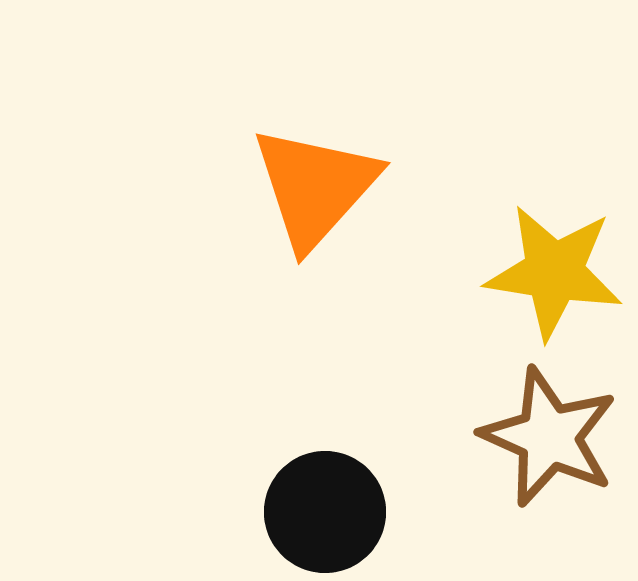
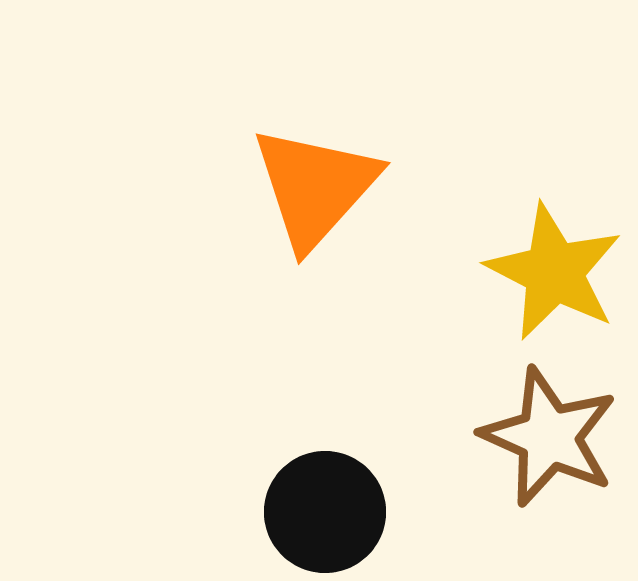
yellow star: rotated 18 degrees clockwise
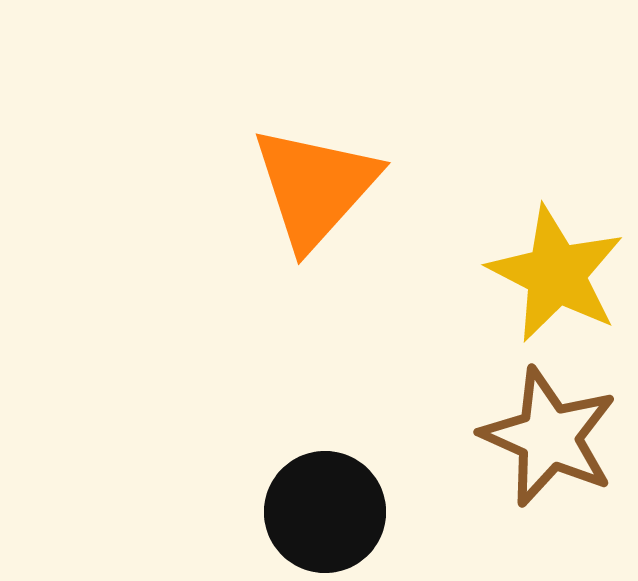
yellow star: moved 2 px right, 2 px down
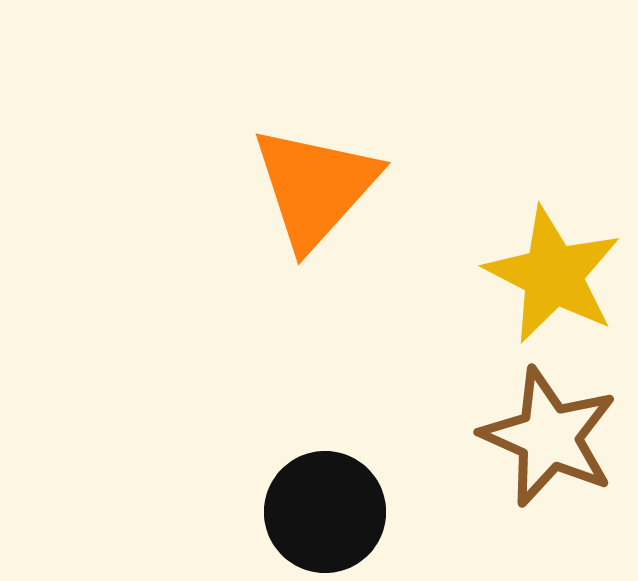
yellow star: moved 3 px left, 1 px down
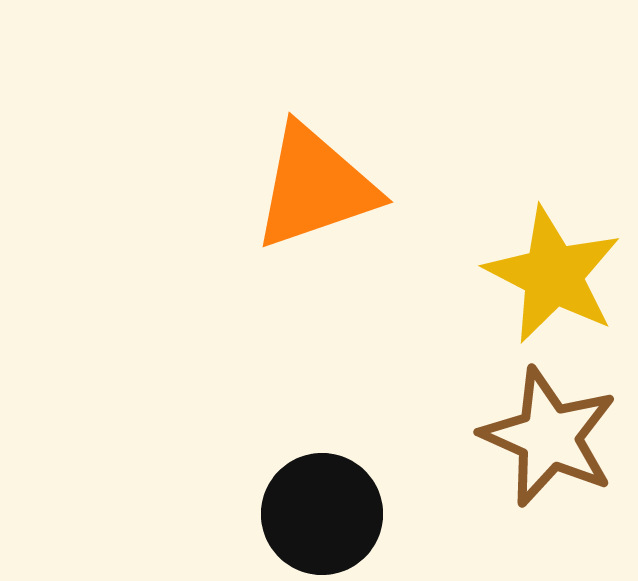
orange triangle: rotated 29 degrees clockwise
black circle: moved 3 px left, 2 px down
